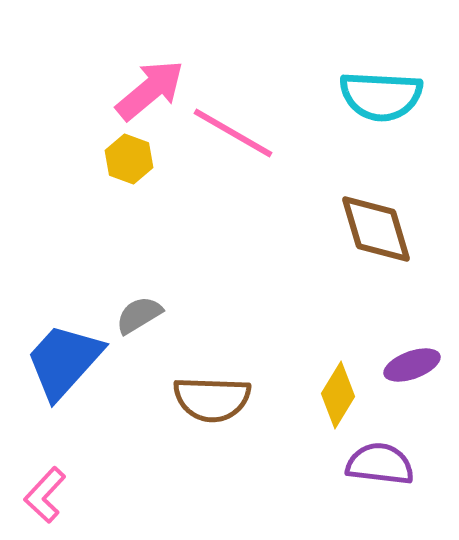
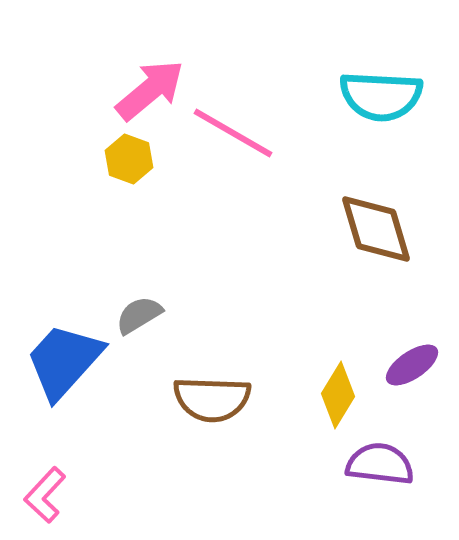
purple ellipse: rotated 14 degrees counterclockwise
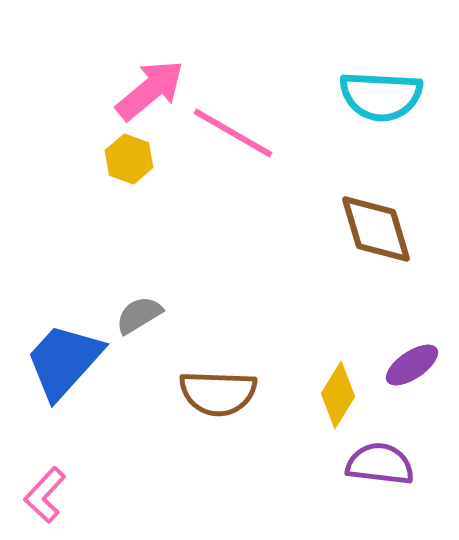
brown semicircle: moved 6 px right, 6 px up
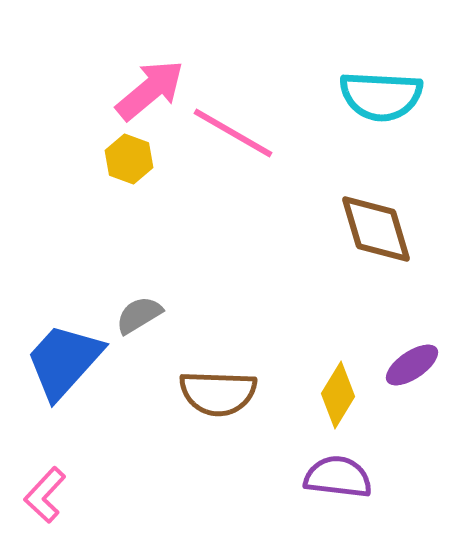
purple semicircle: moved 42 px left, 13 px down
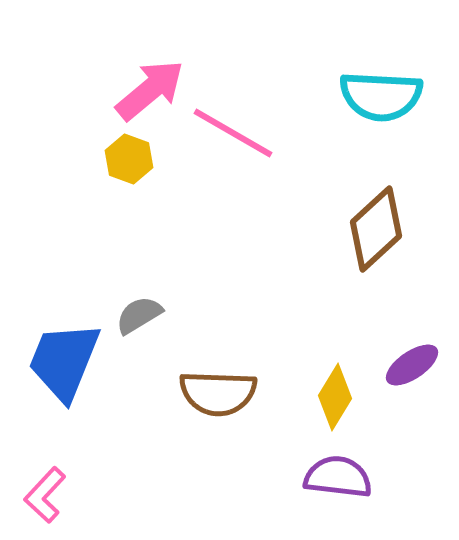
brown diamond: rotated 64 degrees clockwise
blue trapezoid: rotated 20 degrees counterclockwise
yellow diamond: moved 3 px left, 2 px down
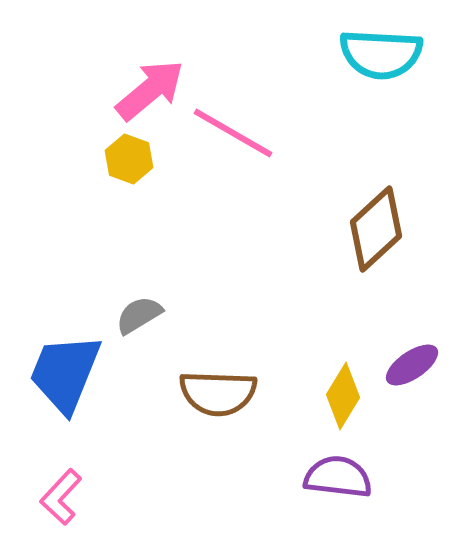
cyan semicircle: moved 42 px up
blue trapezoid: moved 1 px right, 12 px down
yellow diamond: moved 8 px right, 1 px up
pink L-shape: moved 16 px right, 2 px down
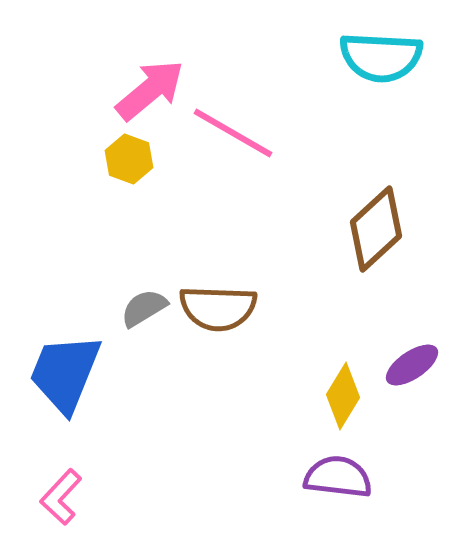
cyan semicircle: moved 3 px down
gray semicircle: moved 5 px right, 7 px up
brown semicircle: moved 85 px up
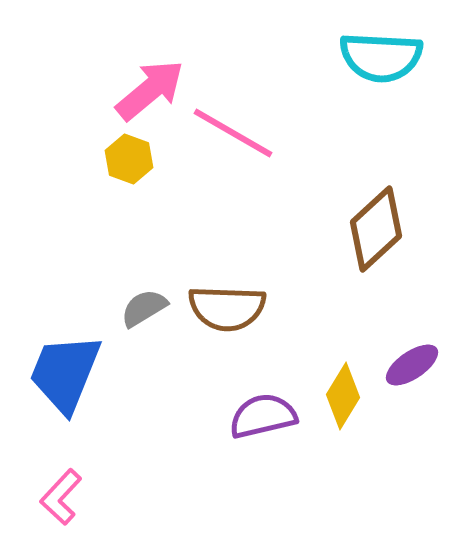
brown semicircle: moved 9 px right
purple semicircle: moved 75 px left, 61 px up; rotated 20 degrees counterclockwise
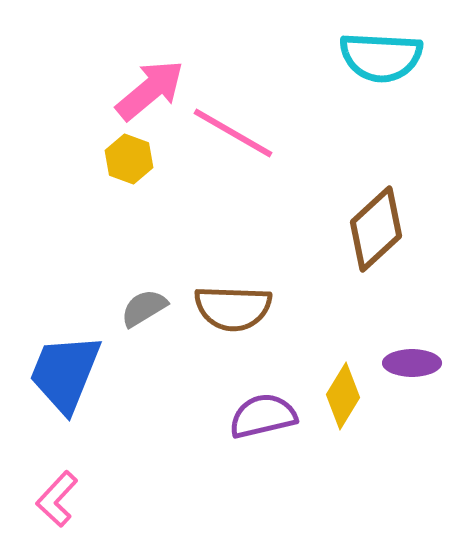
brown semicircle: moved 6 px right
purple ellipse: moved 2 px up; rotated 34 degrees clockwise
pink L-shape: moved 4 px left, 2 px down
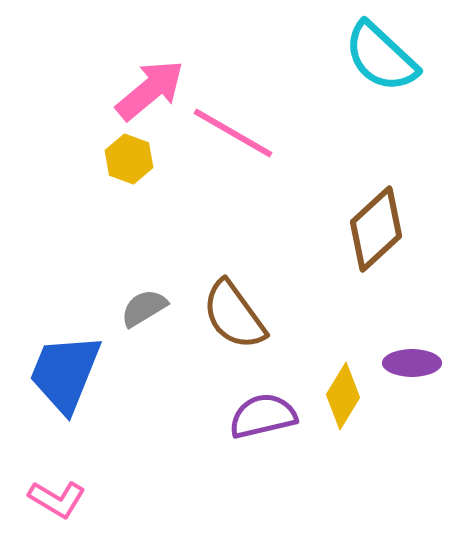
cyan semicircle: rotated 40 degrees clockwise
brown semicircle: moved 1 px right, 7 px down; rotated 52 degrees clockwise
pink L-shape: rotated 102 degrees counterclockwise
